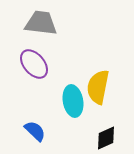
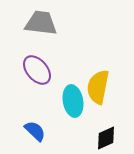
purple ellipse: moved 3 px right, 6 px down
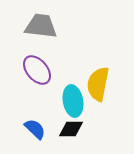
gray trapezoid: moved 3 px down
yellow semicircle: moved 3 px up
blue semicircle: moved 2 px up
black diamond: moved 35 px left, 9 px up; rotated 25 degrees clockwise
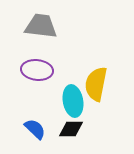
purple ellipse: rotated 44 degrees counterclockwise
yellow semicircle: moved 2 px left
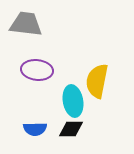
gray trapezoid: moved 15 px left, 2 px up
yellow semicircle: moved 1 px right, 3 px up
blue semicircle: rotated 135 degrees clockwise
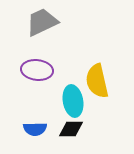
gray trapezoid: moved 16 px right, 2 px up; rotated 32 degrees counterclockwise
yellow semicircle: rotated 24 degrees counterclockwise
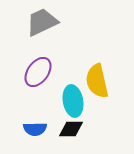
purple ellipse: moved 1 px right, 2 px down; rotated 60 degrees counterclockwise
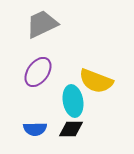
gray trapezoid: moved 2 px down
yellow semicircle: moved 1 px left; rotated 56 degrees counterclockwise
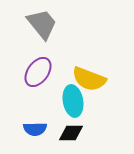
gray trapezoid: rotated 76 degrees clockwise
yellow semicircle: moved 7 px left, 2 px up
black diamond: moved 4 px down
